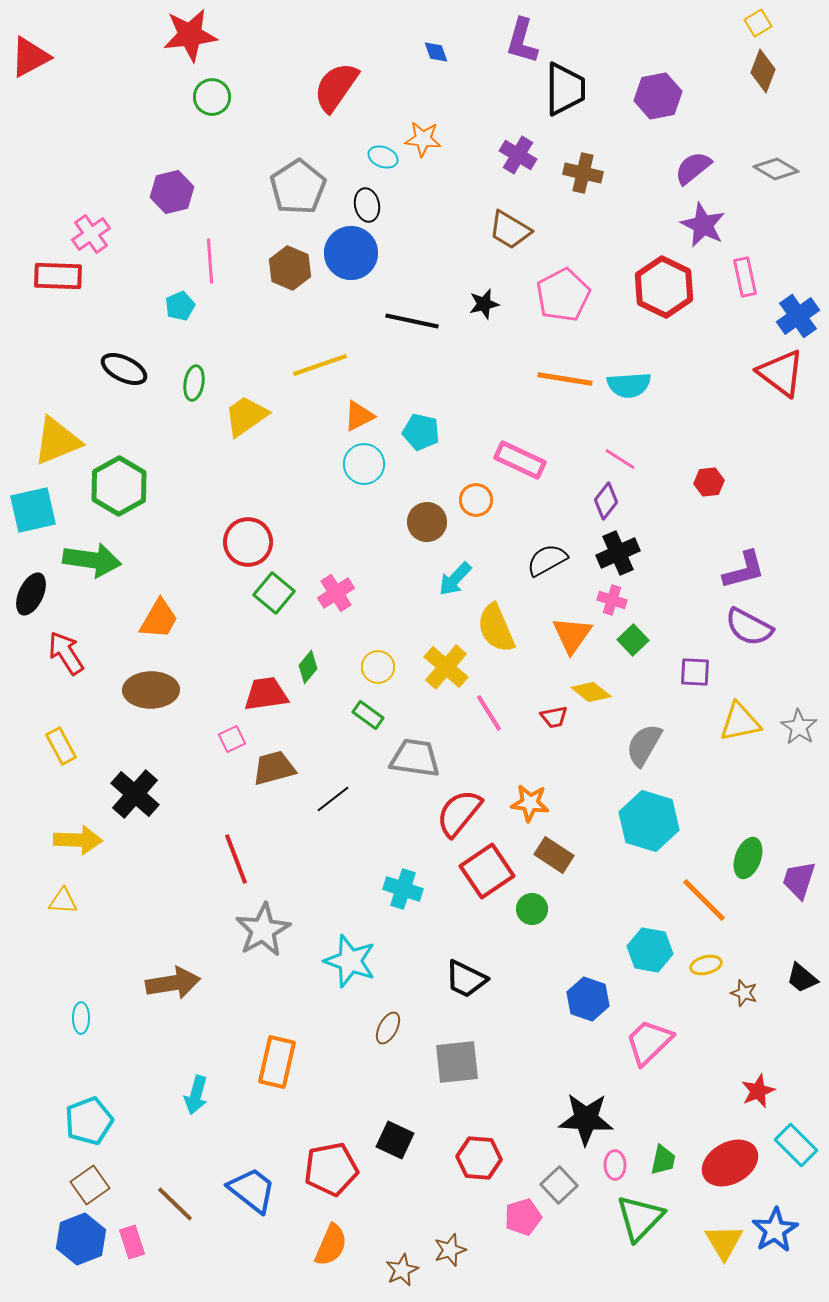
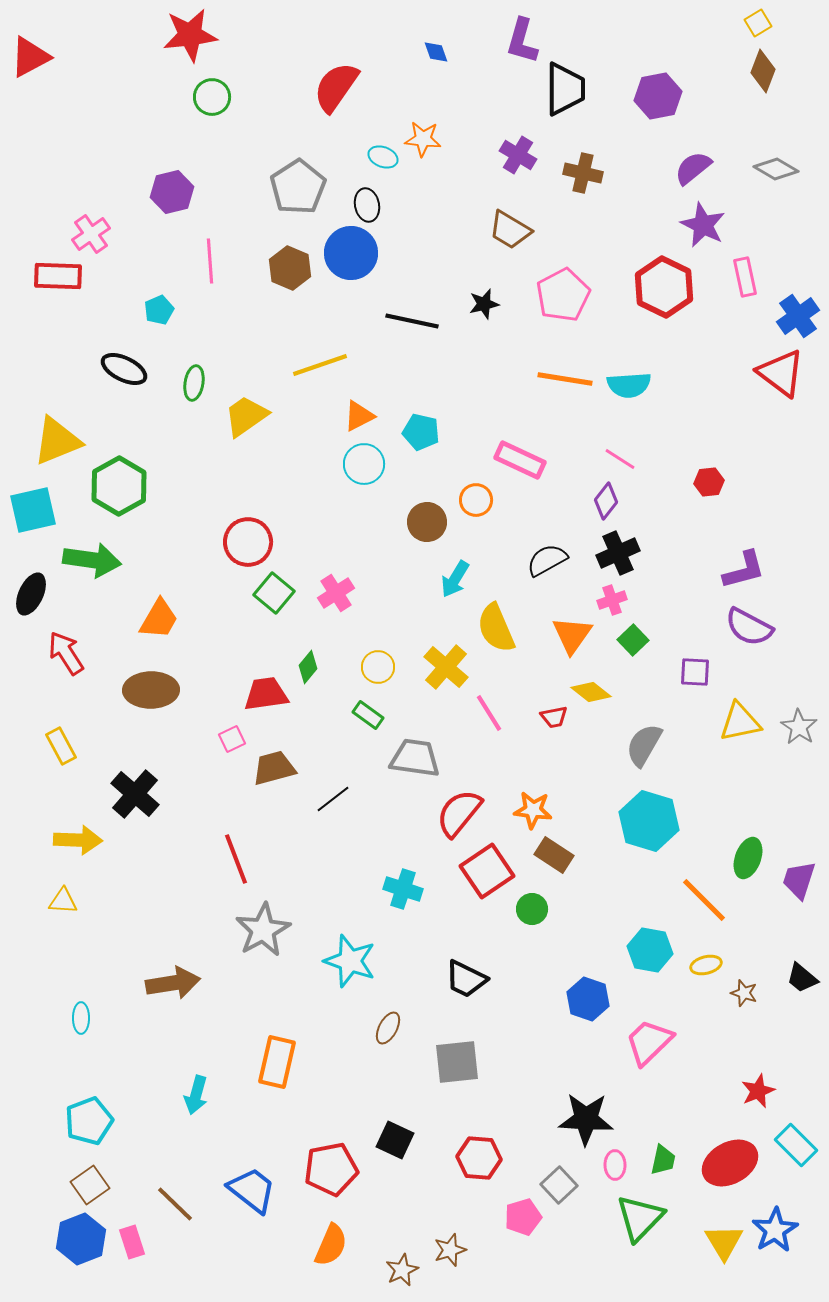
cyan pentagon at (180, 306): moved 21 px left, 4 px down
cyan arrow at (455, 579): rotated 12 degrees counterclockwise
pink cross at (612, 600): rotated 36 degrees counterclockwise
orange star at (530, 803): moved 3 px right, 7 px down
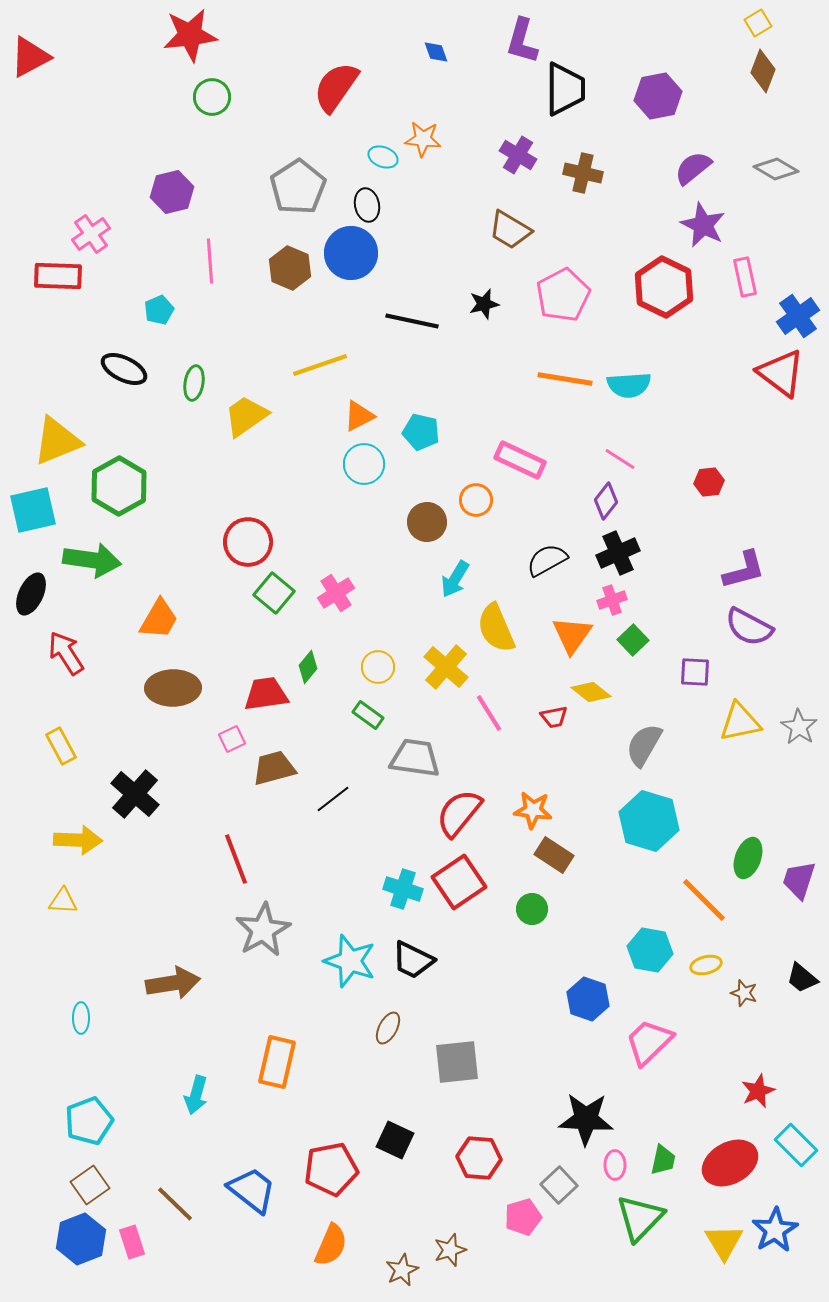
brown ellipse at (151, 690): moved 22 px right, 2 px up
red square at (487, 871): moved 28 px left, 11 px down
black trapezoid at (466, 979): moved 53 px left, 19 px up
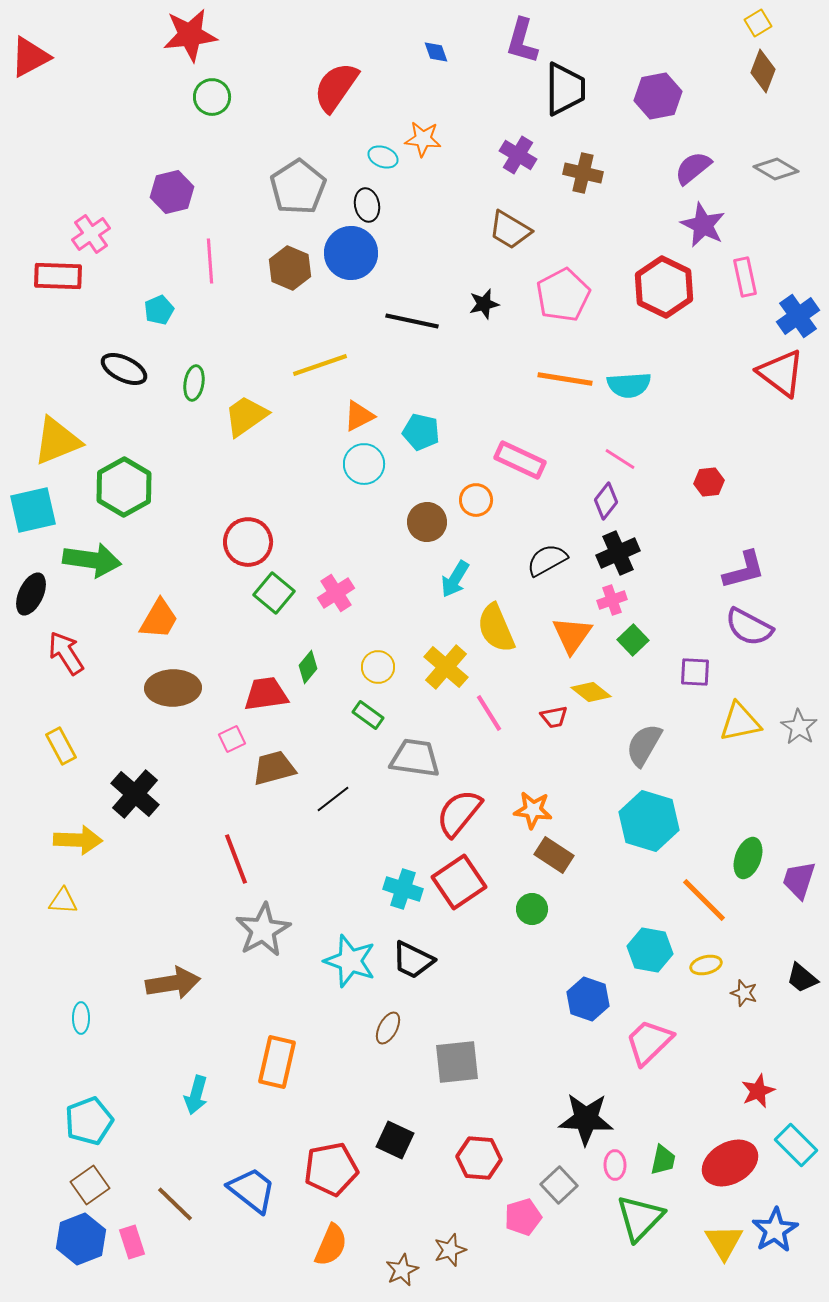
green hexagon at (119, 486): moved 5 px right, 1 px down
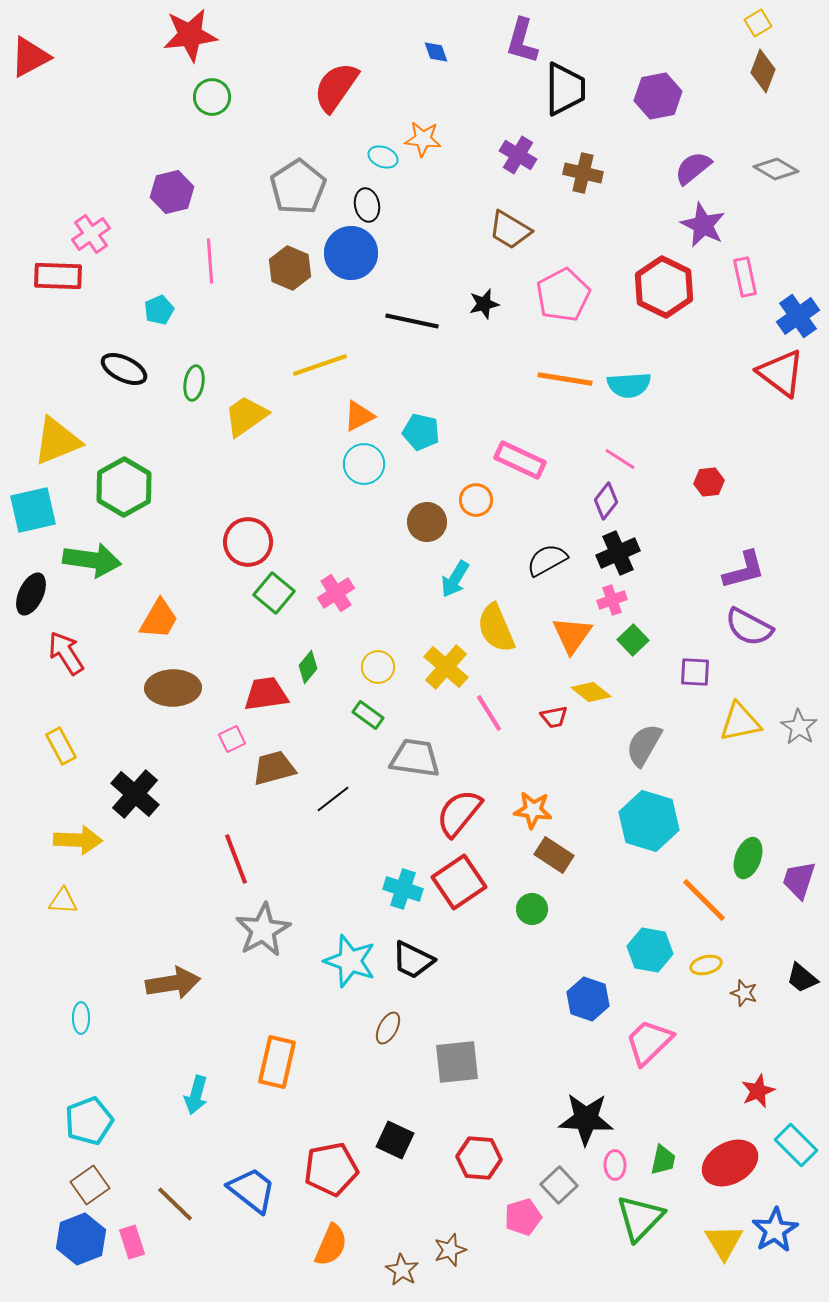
brown star at (402, 1270): rotated 16 degrees counterclockwise
